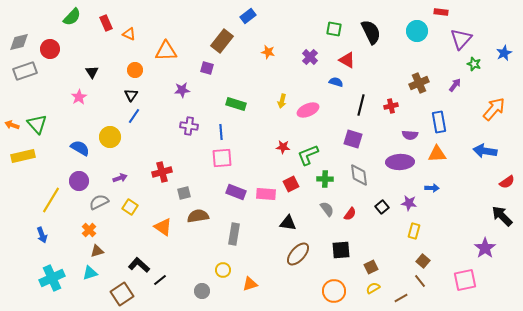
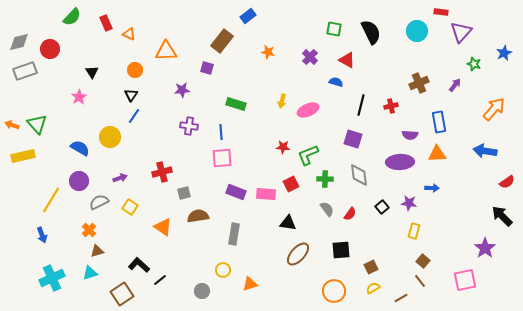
purple triangle at (461, 39): moved 7 px up
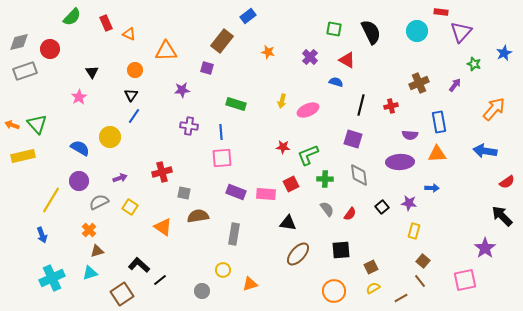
gray square at (184, 193): rotated 24 degrees clockwise
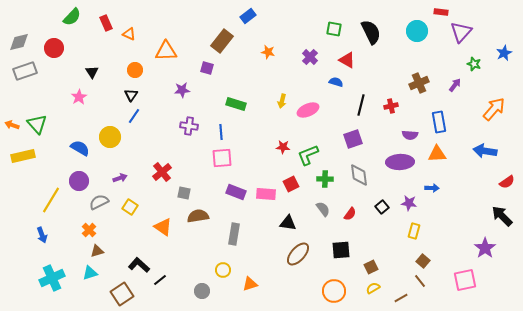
red circle at (50, 49): moved 4 px right, 1 px up
purple square at (353, 139): rotated 36 degrees counterclockwise
red cross at (162, 172): rotated 24 degrees counterclockwise
gray semicircle at (327, 209): moved 4 px left
